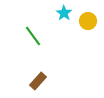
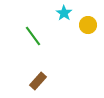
yellow circle: moved 4 px down
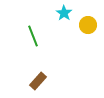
green line: rotated 15 degrees clockwise
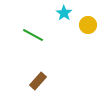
green line: moved 1 px up; rotated 40 degrees counterclockwise
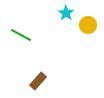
cyan star: moved 2 px right
green line: moved 12 px left
